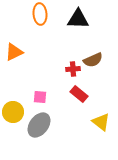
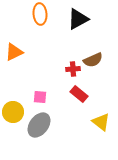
black triangle: rotated 30 degrees counterclockwise
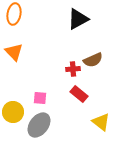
orange ellipse: moved 26 px left; rotated 15 degrees clockwise
orange triangle: rotated 48 degrees counterclockwise
pink square: moved 1 px down
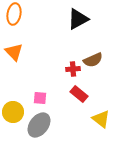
yellow triangle: moved 3 px up
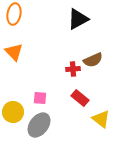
red rectangle: moved 1 px right, 4 px down
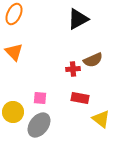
orange ellipse: rotated 15 degrees clockwise
red rectangle: rotated 30 degrees counterclockwise
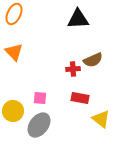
black triangle: rotated 25 degrees clockwise
yellow circle: moved 1 px up
